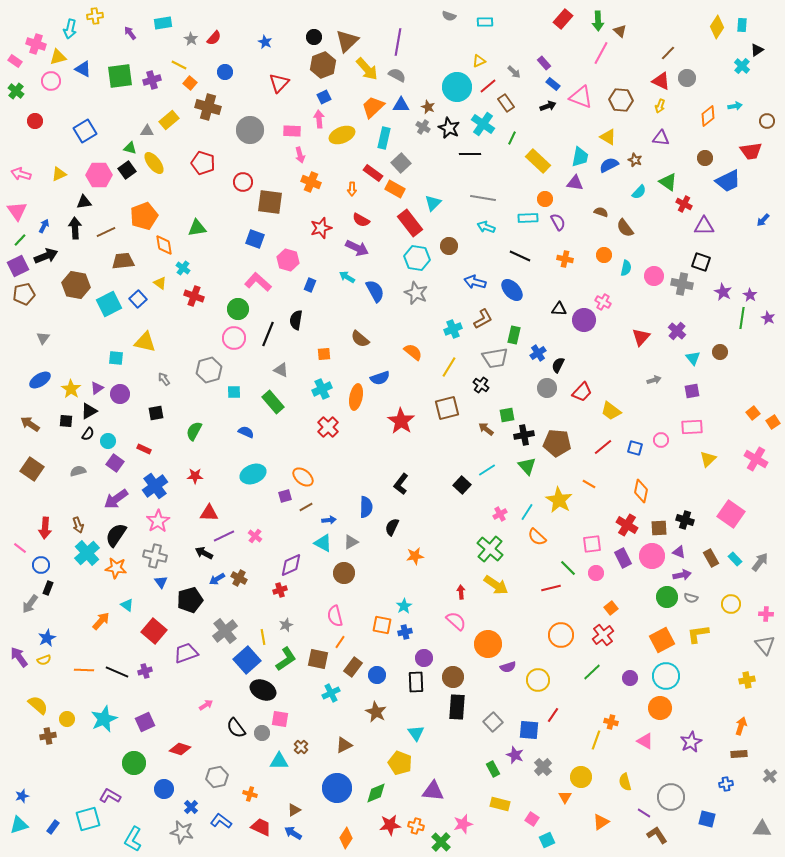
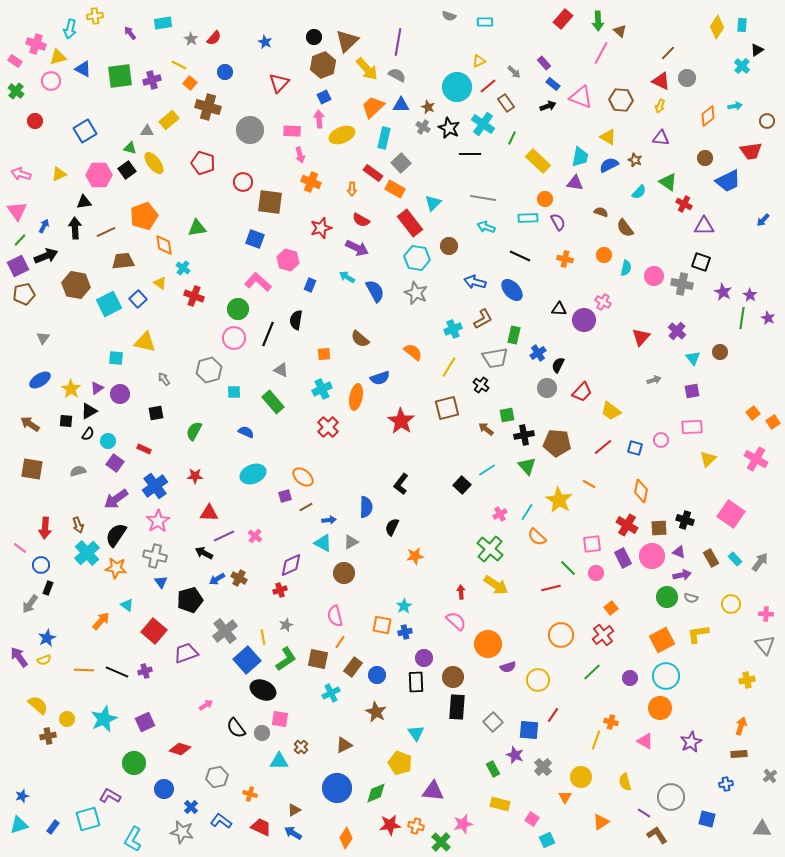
brown square at (32, 469): rotated 25 degrees counterclockwise
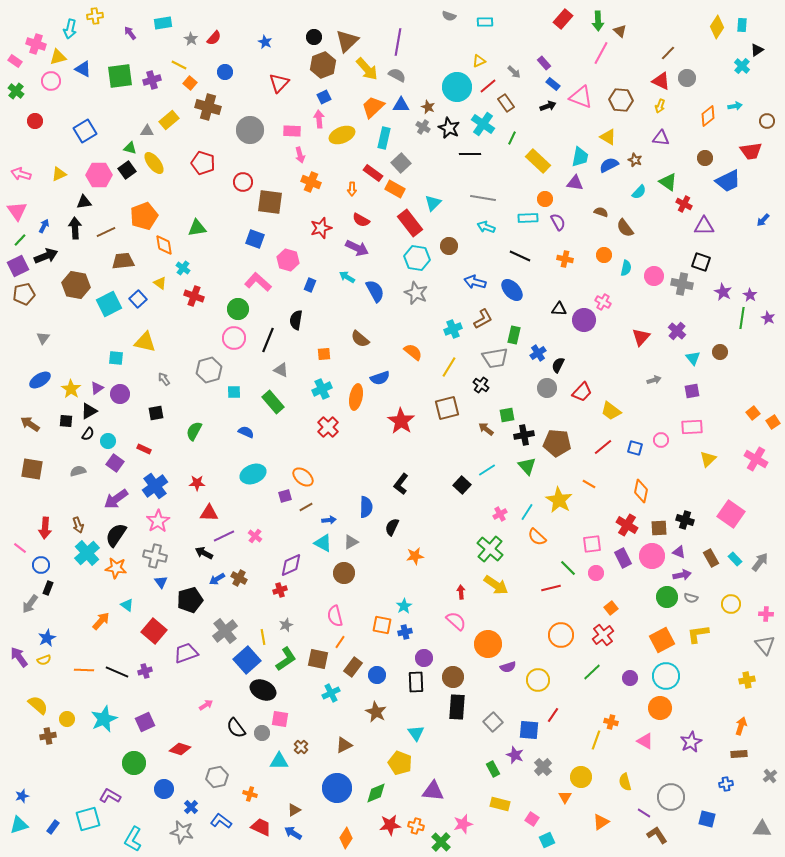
black line at (268, 334): moved 6 px down
red star at (195, 476): moved 2 px right, 7 px down
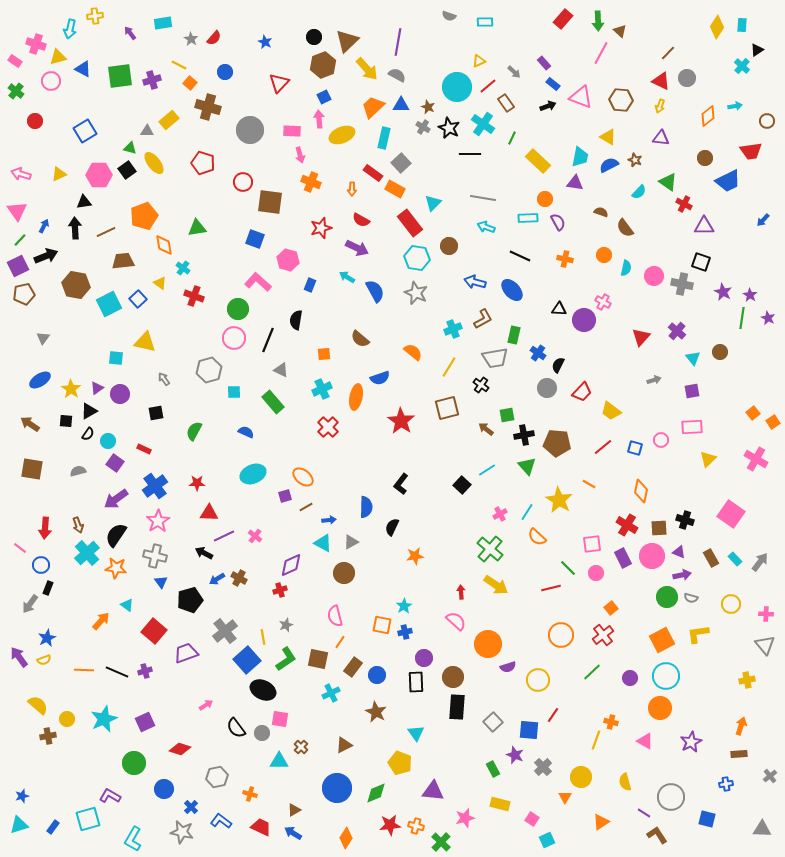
blue cross at (538, 353): rotated 21 degrees counterclockwise
pink star at (463, 824): moved 2 px right, 6 px up
